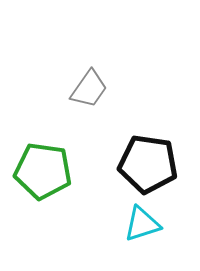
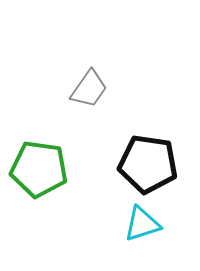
green pentagon: moved 4 px left, 2 px up
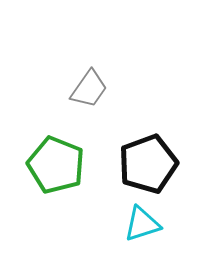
black pentagon: rotated 28 degrees counterclockwise
green pentagon: moved 17 px right, 4 px up; rotated 14 degrees clockwise
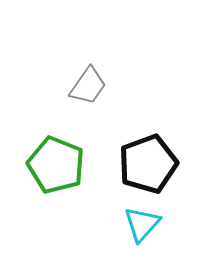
gray trapezoid: moved 1 px left, 3 px up
cyan triangle: rotated 30 degrees counterclockwise
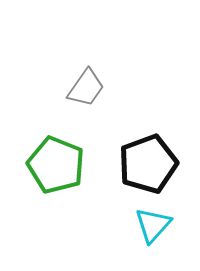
gray trapezoid: moved 2 px left, 2 px down
cyan triangle: moved 11 px right, 1 px down
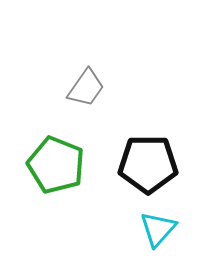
black pentagon: rotated 20 degrees clockwise
cyan triangle: moved 5 px right, 4 px down
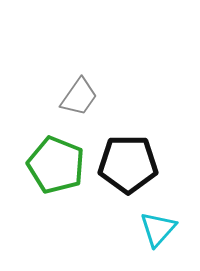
gray trapezoid: moved 7 px left, 9 px down
black pentagon: moved 20 px left
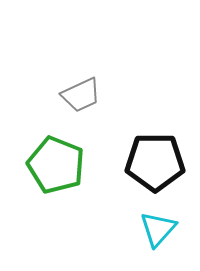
gray trapezoid: moved 2 px right, 2 px up; rotated 30 degrees clockwise
black pentagon: moved 27 px right, 2 px up
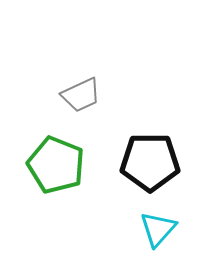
black pentagon: moved 5 px left
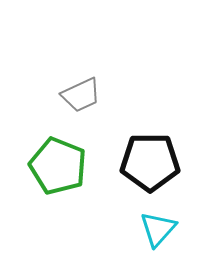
green pentagon: moved 2 px right, 1 px down
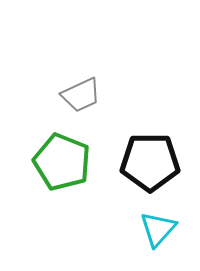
green pentagon: moved 4 px right, 4 px up
